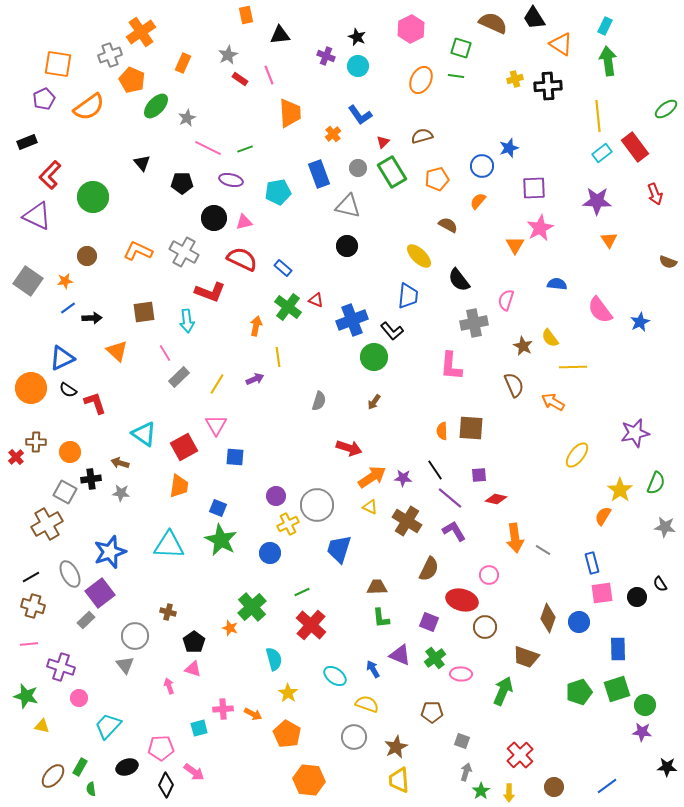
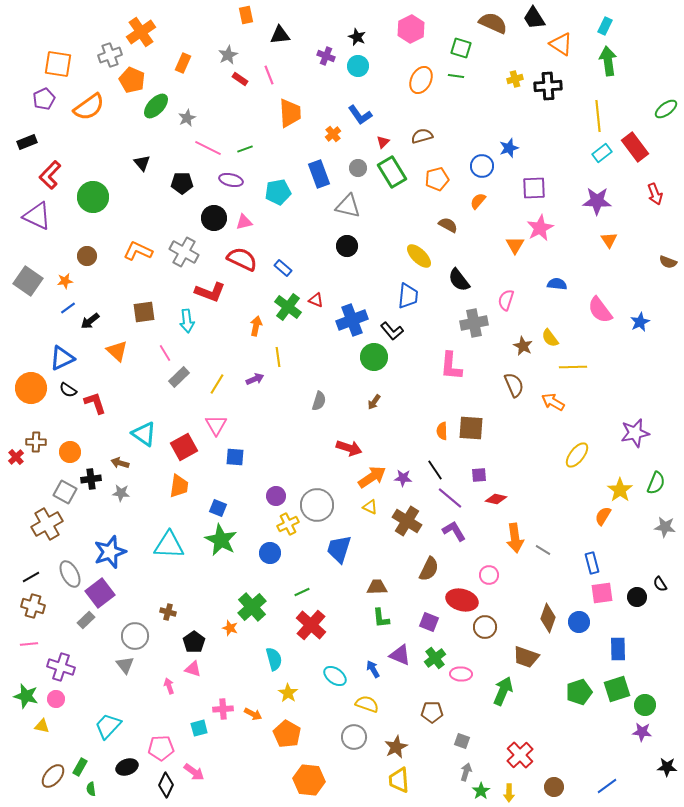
black arrow at (92, 318): moved 2 px left, 3 px down; rotated 144 degrees clockwise
pink circle at (79, 698): moved 23 px left, 1 px down
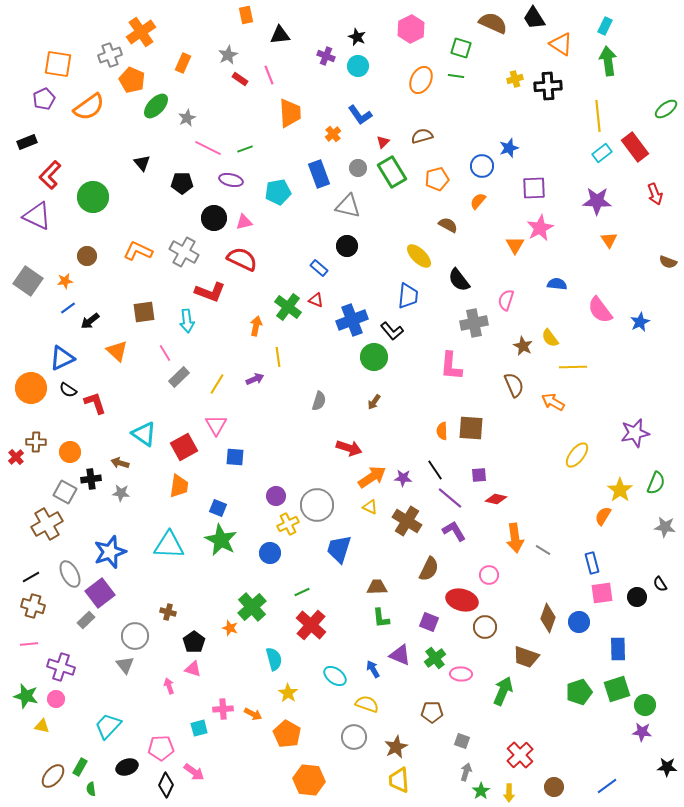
blue rectangle at (283, 268): moved 36 px right
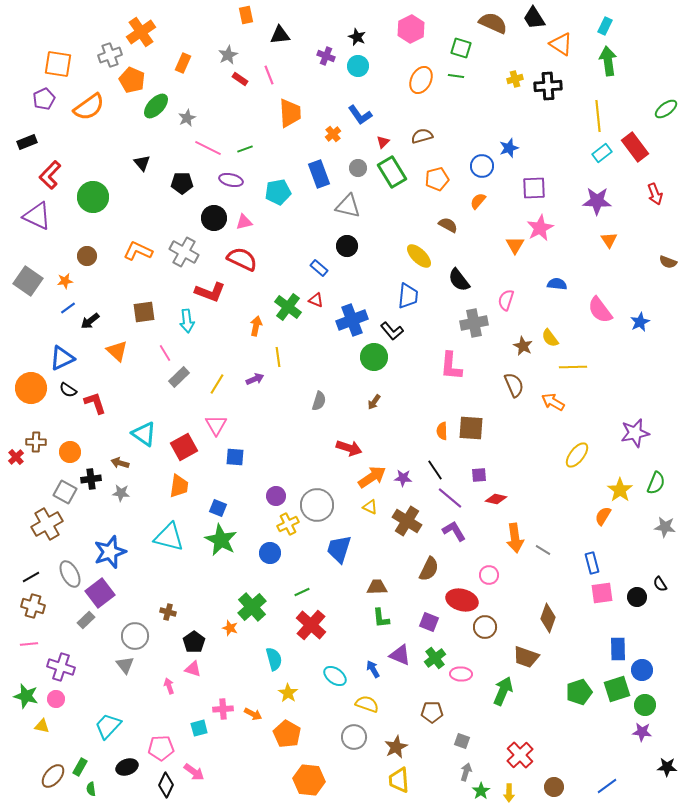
cyan triangle at (169, 545): moved 8 px up; rotated 12 degrees clockwise
blue circle at (579, 622): moved 63 px right, 48 px down
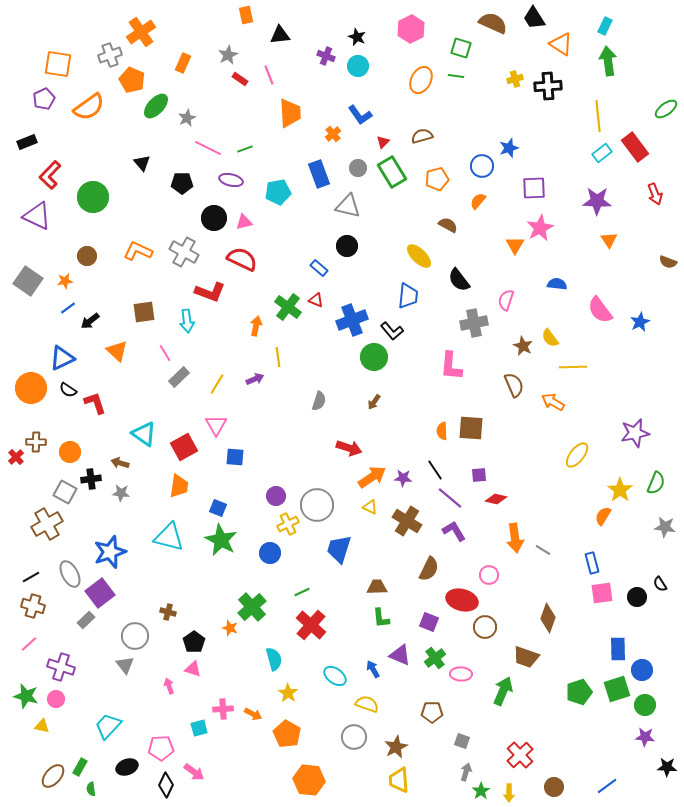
pink line at (29, 644): rotated 36 degrees counterclockwise
purple star at (642, 732): moved 3 px right, 5 px down
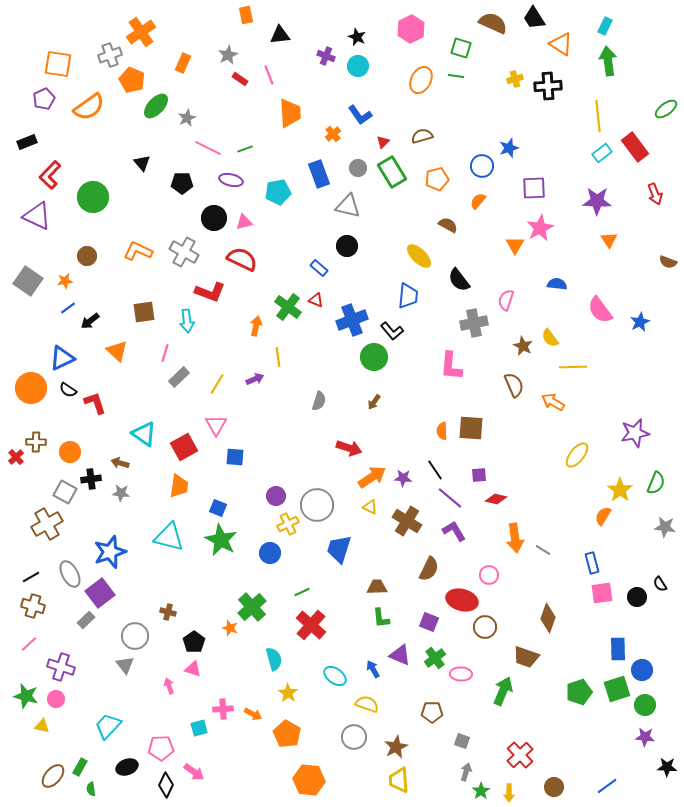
pink line at (165, 353): rotated 48 degrees clockwise
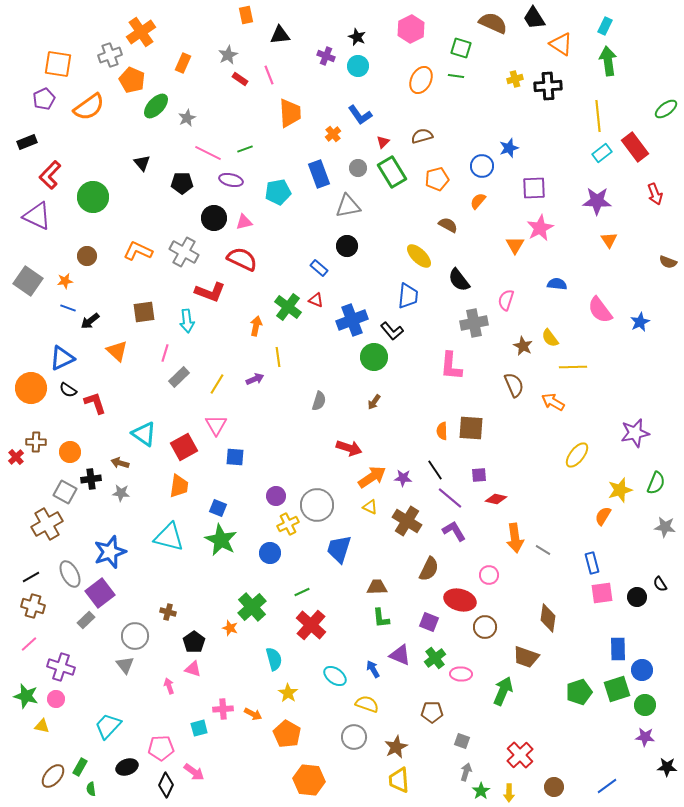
pink line at (208, 148): moved 5 px down
gray triangle at (348, 206): rotated 24 degrees counterclockwise
blue line at (68, 308): rotated 56 degrees clockwise
yellow star at (620, 490): rotated 20 degrees clockwise
red ellipse at (462, 600): moved 2 px left
brown diamond at (548, 618): rotated 12 degrees counterclockwise
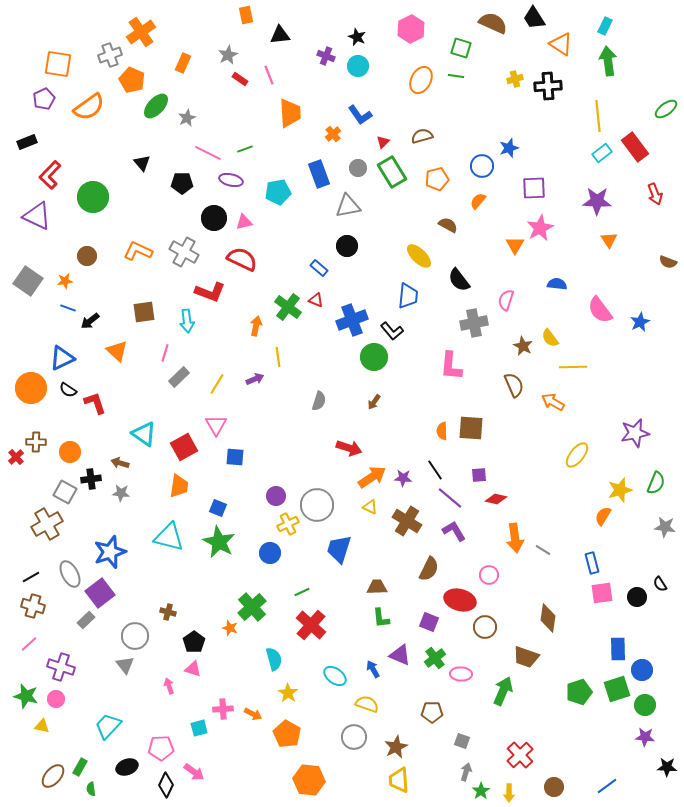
green star at (221, 540): moved 2 px left, 2 px down
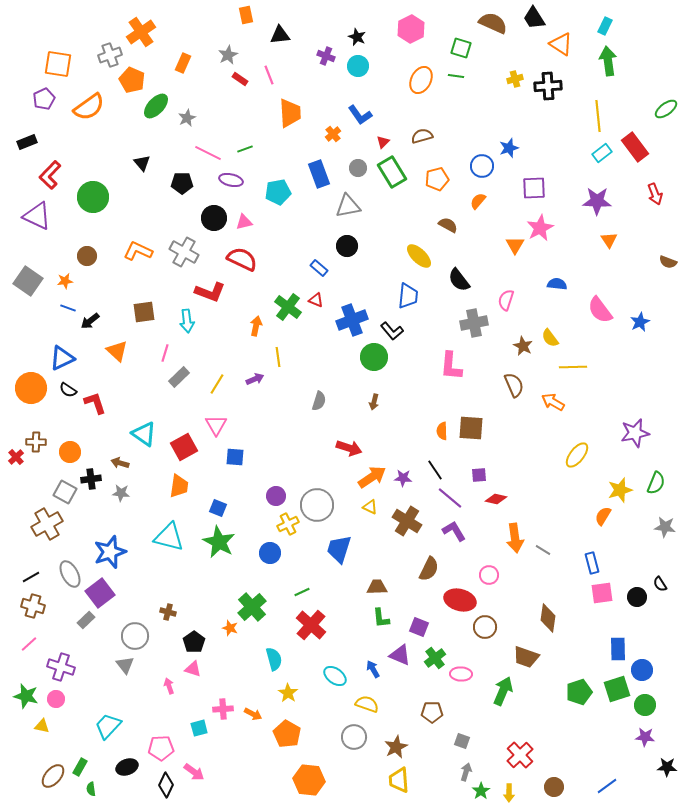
brown arrow at (374, 402): rotated 21 degrees counterclockwise
purple square at (429, 622): moved 10 px left, 5 px down
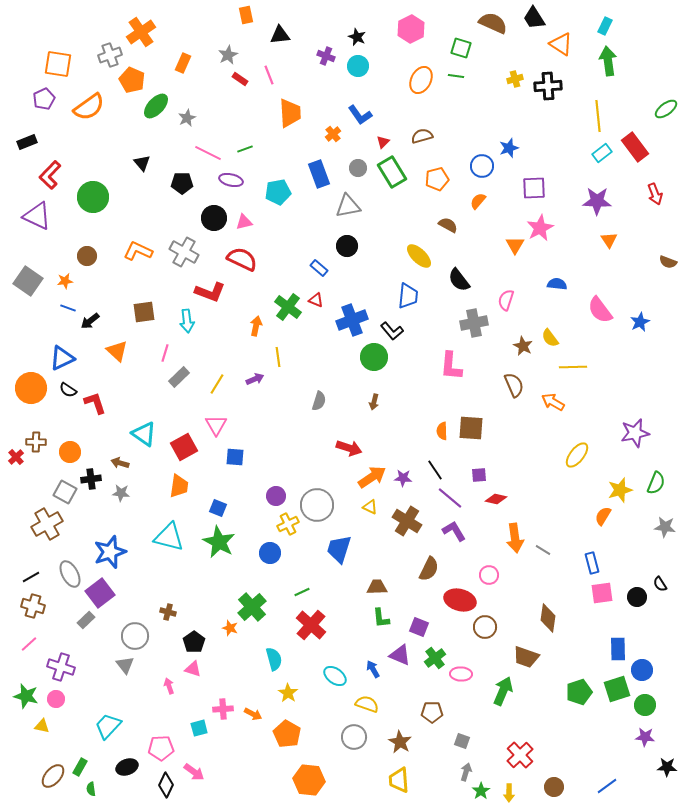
brown star at (396, 747): moved 4 px right, 5 px up; rotated 15 degrees counterclockwise
